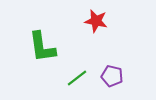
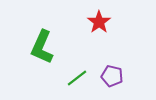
red star: moved 3 px right, 1 px down; rotated 25 degrees clockwise
green L-shape: rotated 32 degrees clockwise
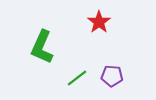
purple pentagon: rotated 10 degrees counterclockwise
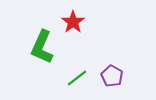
red star: moved 26 px left
purple pentagon: rotated 25 degrees clockwise
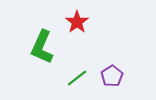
red star: moved 4 px right
purple pentagon: rotated 10 degrees clockwise
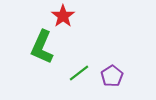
red star: moved 14 px left, 6 px up
green line: moved 2 px right, 5 px up
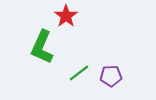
red star: moved 3 px right
purple pentagon: moved 1 px left; rotated 30 degrees clockwise
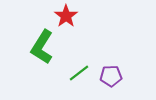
green L-shape: rotated 8 degrees clockwise
